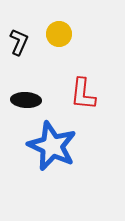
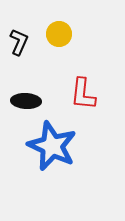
black ellipse: moved 1 px down
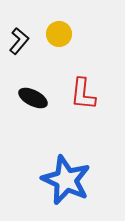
black L-shape: moved 1 px up; rotated 16 degrees clockwise
black ellipse: moved 7 px right, 3 px up; rotated 24 degrees clockwise
blue star: moved 14 px right, 34 px down
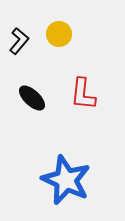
black ellipse: moved 1 px left; rotated 16 degrees clockwise
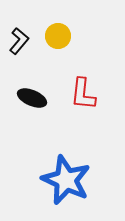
yellow circle: moved 1 px left, 2 px down
black ellipse: rotated 20 degrees counterclockwise
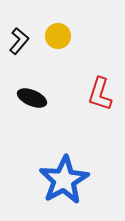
red L-shape: moved 17 px right; rotated 12 degrees clockwise
blue star: moved 2 px left; rotated 18 degrees clockwise
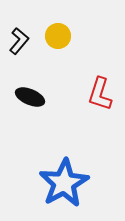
black ellipse: moved 2 px left, 1 px up
blue star: moved 3 px down
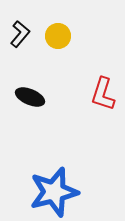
black L-shape: moved 1 px right, 7 px up
red L-shape: moved 3 px right
blue star: moved 10 px left, 9 px down; rotated 15 degrees clockwise
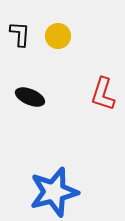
black L-shape: rotated 36 degrees counterclockwise
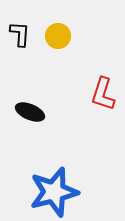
black ellipse: moved 15 px down
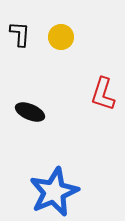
yellow circle: moved 3 px right, 1 px down
blue star: rotated 9 degrees counterclockwise
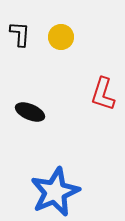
blue star: moved 1 px right
